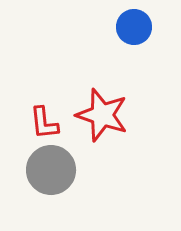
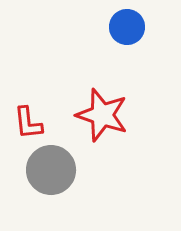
blue circle: moved 7 px left
red L-shape: moved 16 px left
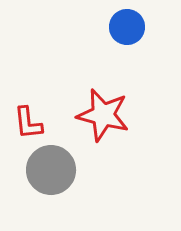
red star: moved 1 px right; rotated 4 degrees counterclockwise
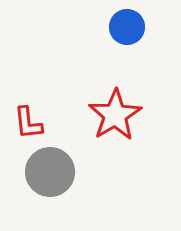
red star: moved 12 px right; rotated 26 degrees clockwise
gray circle: moved 1 px left, 2 px down
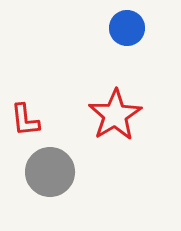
blue circle: moved 1 px down
red L-shape: moved 3 px left, 3 px up
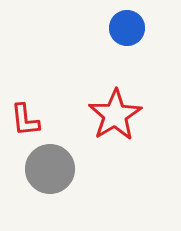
gray circle: moved 3 px up
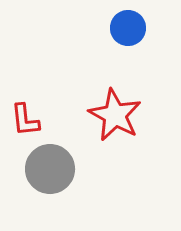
blue circle: moved 1 px right
red star: rotated 12 degrees counterclockwise
